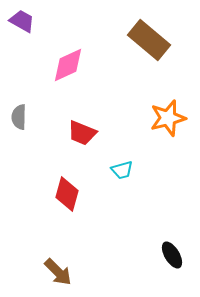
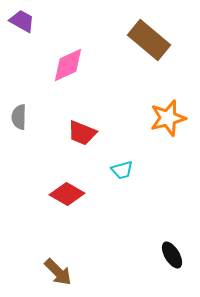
red diamond: rotated 76 degrees counterclockwise
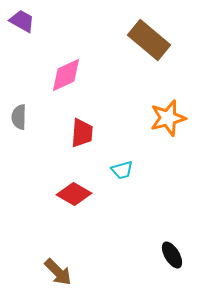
pink diamond: moved 2 px left, 10 px down
red trapezoid: rotated 108 degrees counterclockwise
red diamond: moved 7 px right
